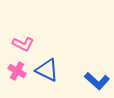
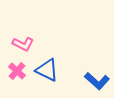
pink cross: rotated 12 degrees clockwise
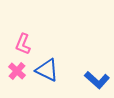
pink L-shape: rotated 85 degrees clockwise
blue L-shape: moved 1 px up
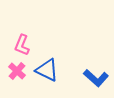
pink L-shape: moved 1 px left, 1 px down
blue L-shape: moved 1 px left, 2 px up
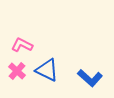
pink L-shape: rotated 95 degrees clockwise
blue L-shape: moved 6 px left
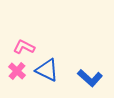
pink L-shape: moved 2 px right, 2 px down
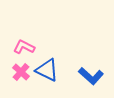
pink cross: moved 4 px right, 1 px down
blue L-shape: moved 1 px right, 2 px up
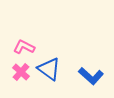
blue triangle: moved 2 px right, 1 px up; rotated 10 degrees clockwise
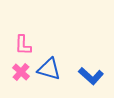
pink L-shape: moved 1 px left, 2 px up; rotated 115 degrees counterclockwise
blue triangle: rotated 20 degrees counterclockwise
